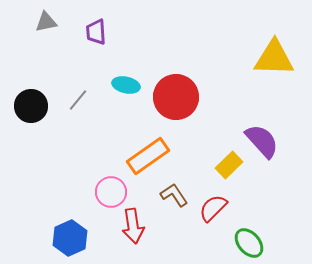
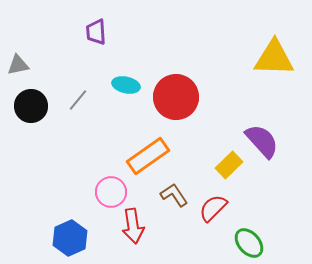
gray triangle: moved 28 px left, 43 px down
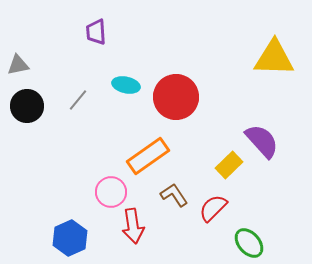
black circle: moved 4 px left
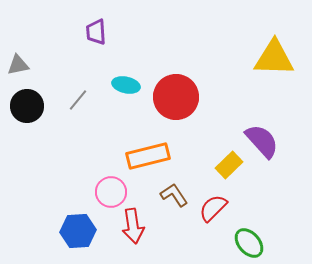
orange rectangle: rotated 21 degrees clockwise
blue hexagon: moved 8 px right, 7 px up; rotated 20 degrees clockwise
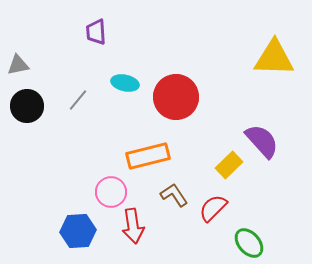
cyan ellipse: moved 1 px left, 2 px up
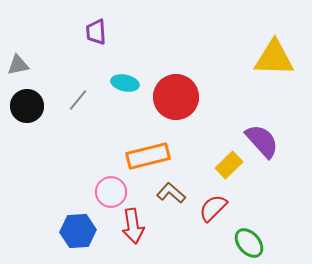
brown L-shape: moved 3 px left, 2 px up; rotated 16 degrees counterclockwise
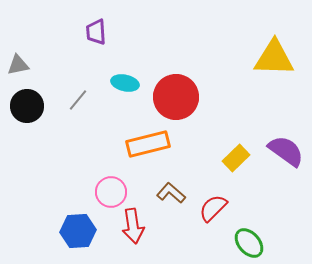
purple semicircle: moved 24 px right, 10 px down; rotated 12 degrees counterclockwise
orange rectangle: moved 12 px up
yellow rectangle: moved 7 px right, 7 px up
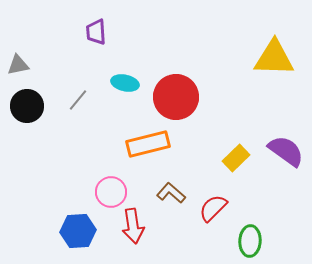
green ellipse: moved 1 px right, 2 px up; rotated 44 degrees clockwise
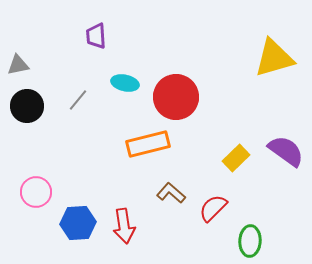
purple trapezoid: moved 4 px down
yellow triangle: rotated 18 degrees counterclockwise
pink circle: moved 75 px left
red arrow: moved 9 px left
blue hexagon: moved 8 px up
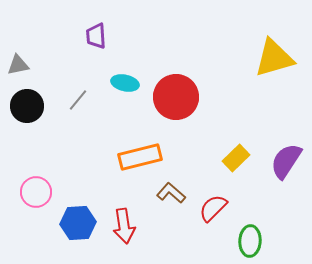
orange rectangle: moved 8 px left, 13 px down
purple semicircle: moved 10 px down; rotated 93 degrees counterclockwise
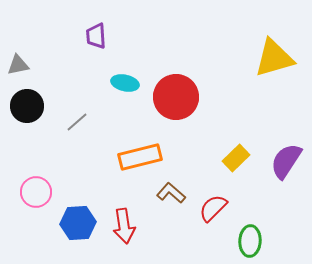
gray line: moved 1 px left, 22 px down; rotated 10 degrees clockwise
